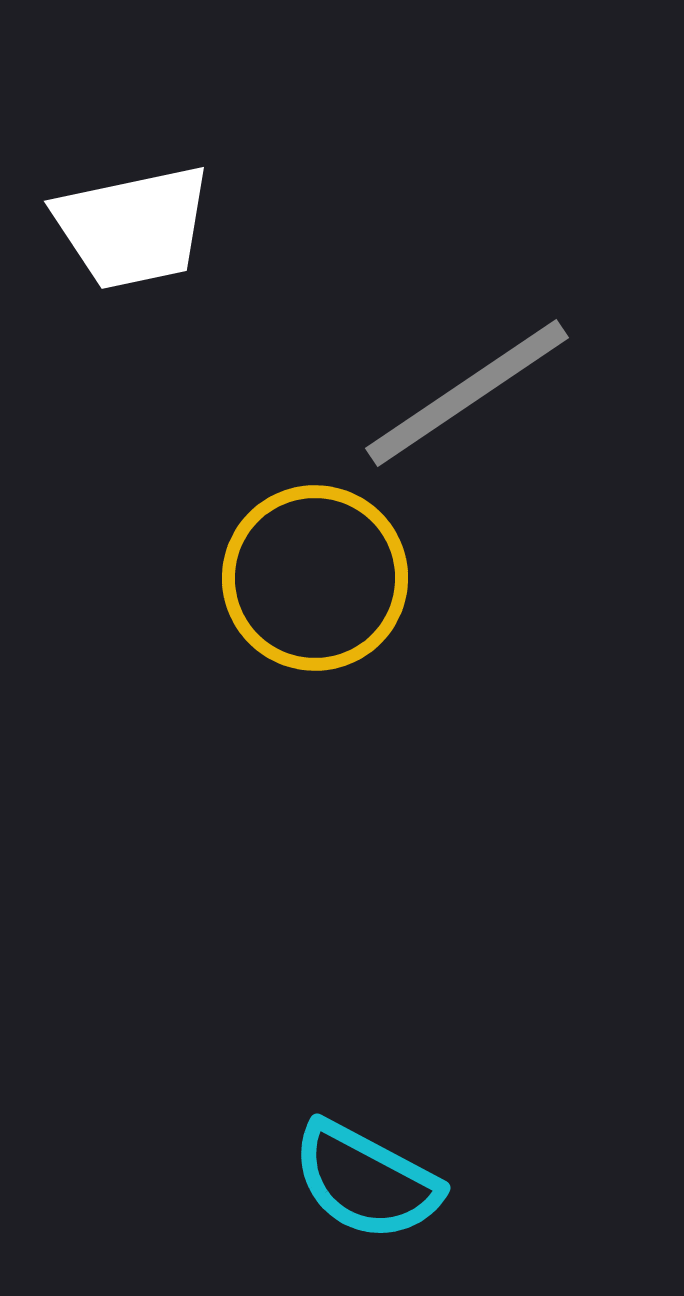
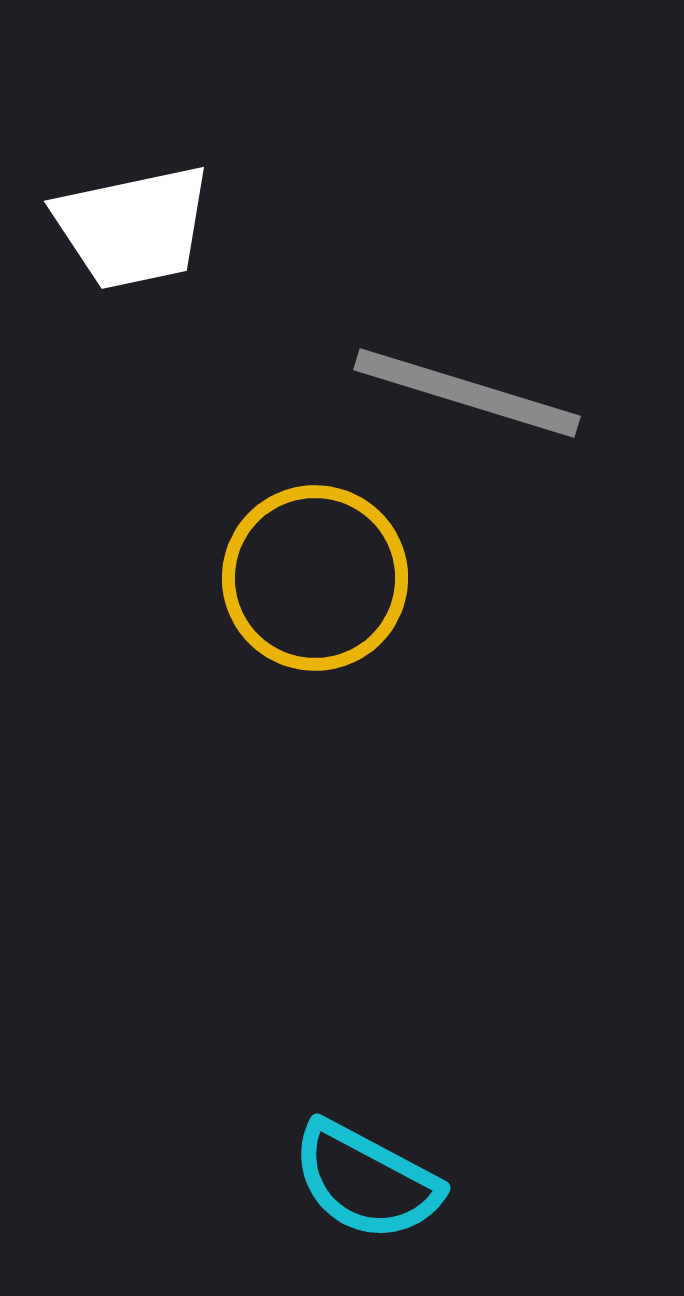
gray line: rotated 51 degrees clockwise
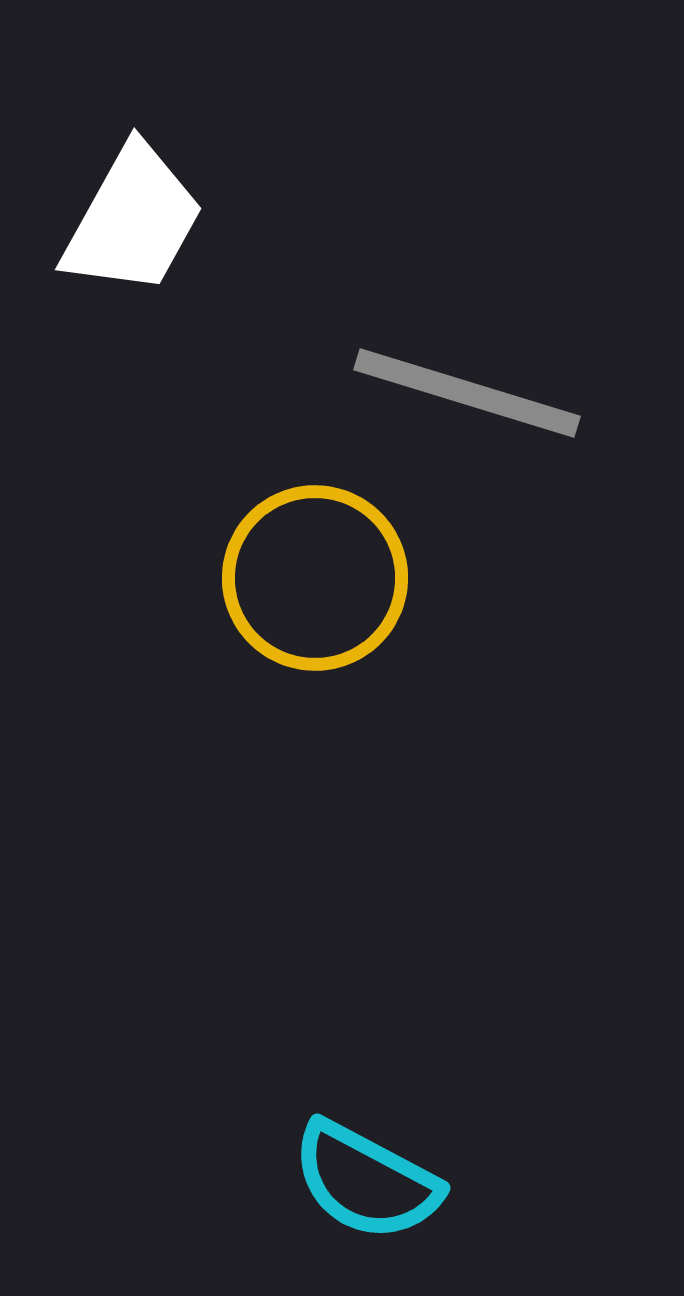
white trapezoid: moved 7 px up; rotated 49 degrees counterclockwise
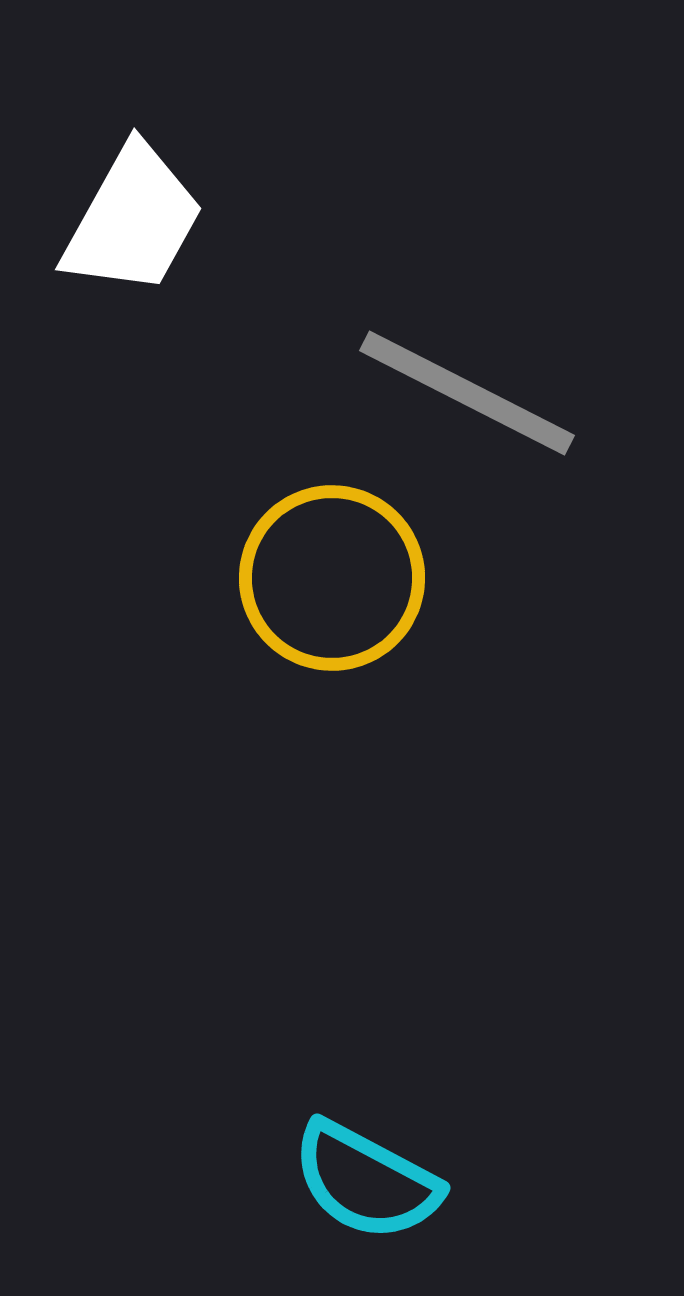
gray line: rotated 10 degrees clockwise
yellow circle: moved 17 px right
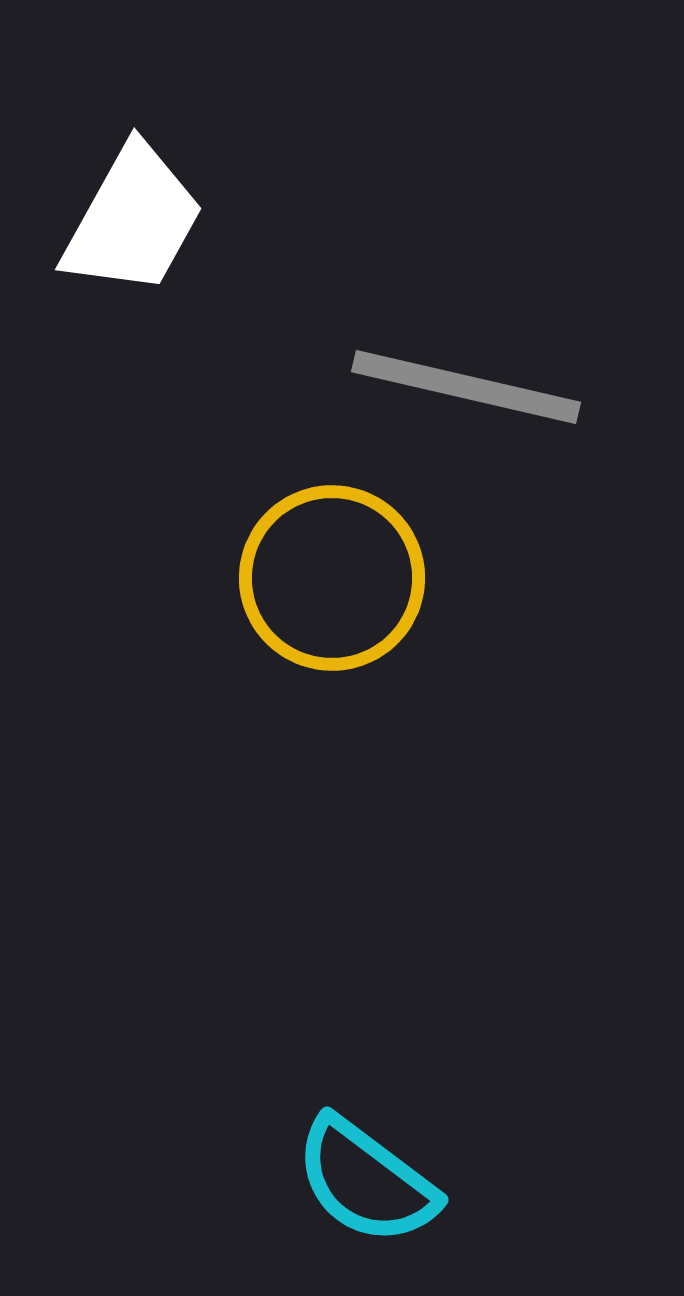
gray line: moved 1 px left, 6 px up; rotated 14 degrees counterclockwise
cyan semicircle: rotated 9 degrees clockwise
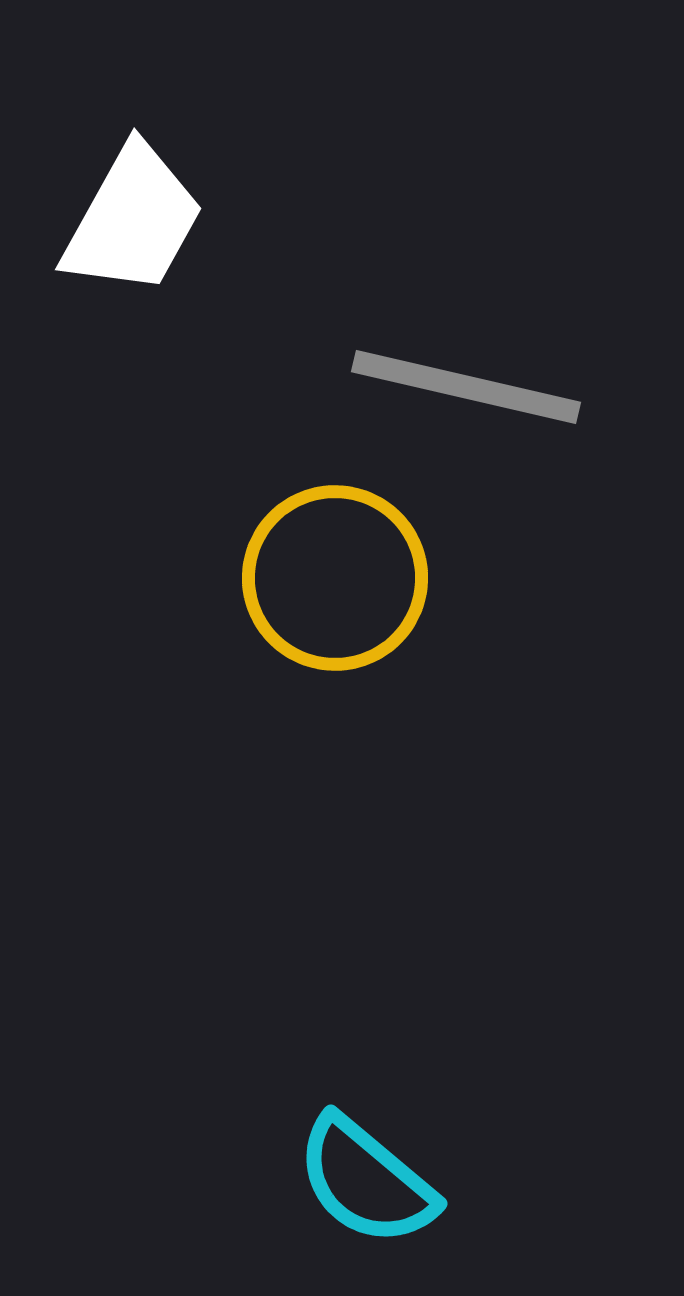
yellow circle: moved 3 px right
cyan semicircle: rotated 3 degrees clockwise
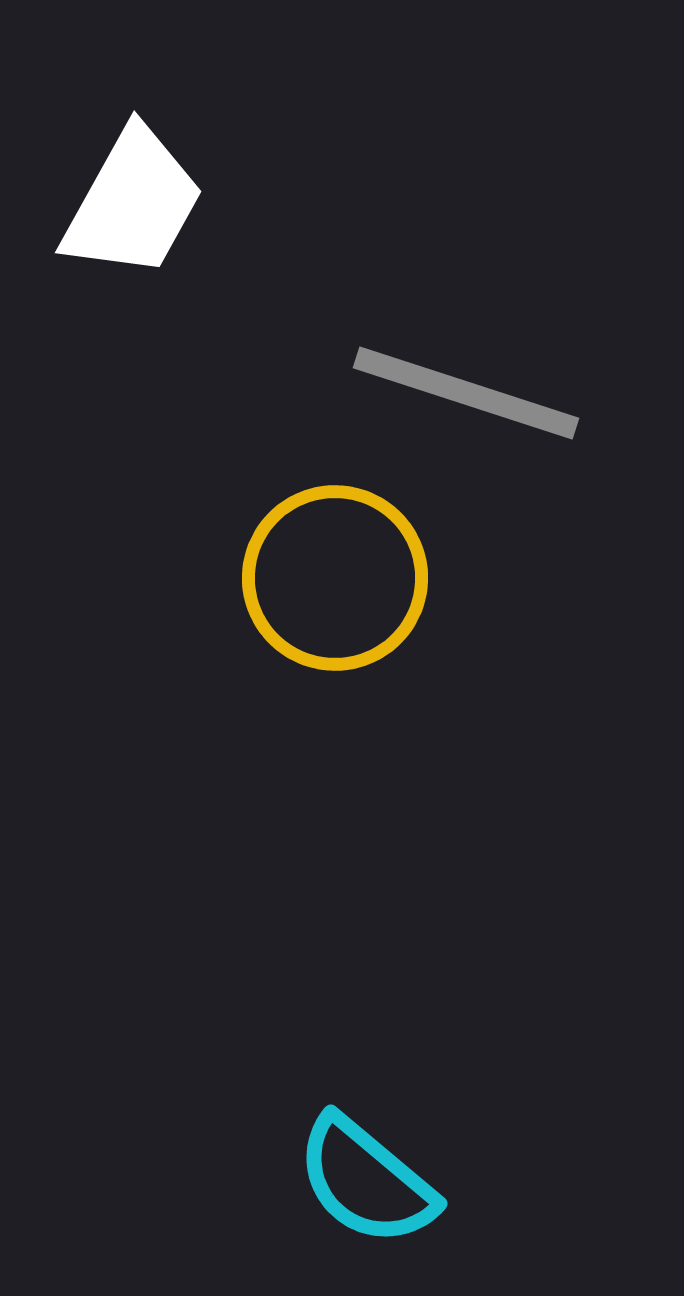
white trapezoid: moved 17 px up
gray line: moved 6 px down; rotated 5 degrees clockwise
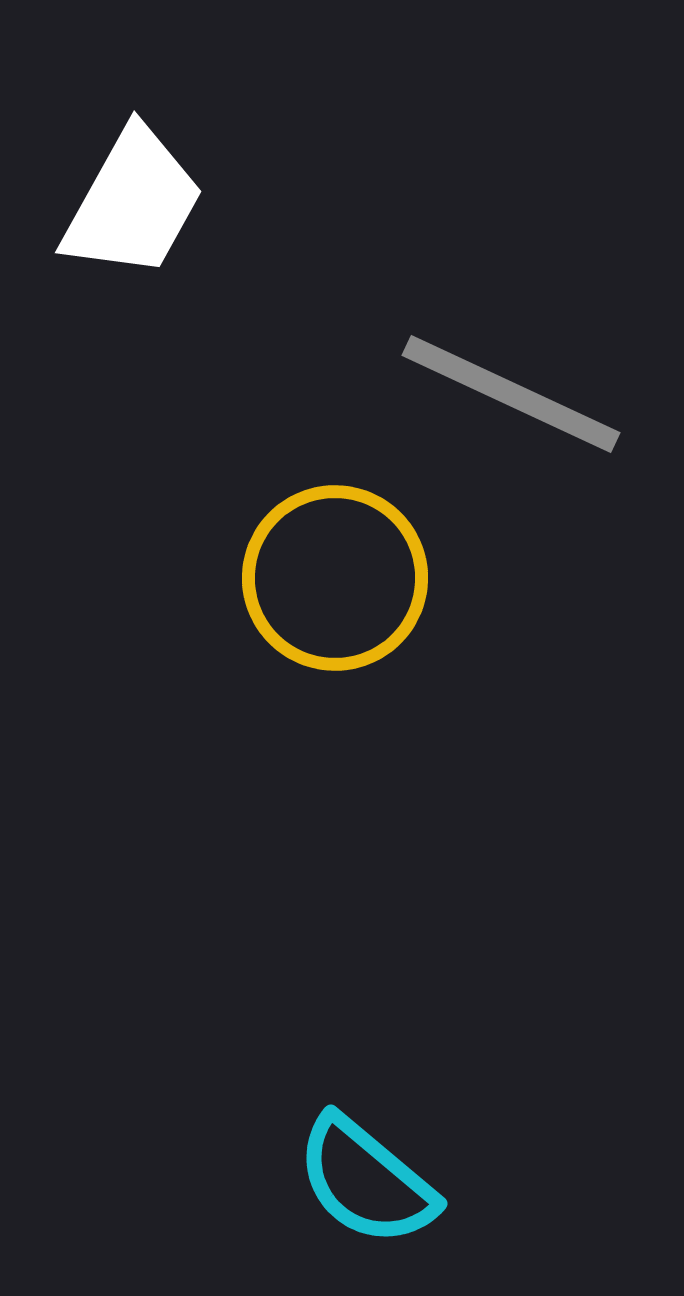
gray line: moved 45 px right, 1 px down; rotated 7 degrees clockwise
